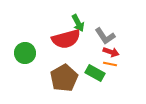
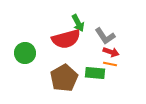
green rectangle: rotated 24 degrees counterclockwise
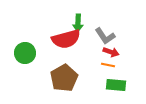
green arrow: rotated 30 degrees clockwise
orange line: moved 2 px left, 1 px down
green rectangle: moved 21 px right, 12 px down
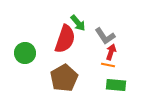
green arrow: rotated 42 degrees counterclockwise
red semicircle: moved 1 px left; rotated 56 degrees counterclockwise
red arrow: rotated 91 degrees counterclockwise
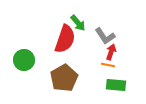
green circle: moved 1 px left, 7 px down
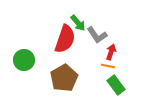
gray L-shape: moved 8 px left, 1 px up
orange line: moved 1 px down
green rectangle: rotated 48 degrees clockwise
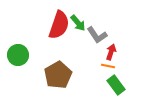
red semicircle: moved 6 px left, 14 px up
green circle: moved 6 px left, 5 px up
brown pentagon: moved 6 px left, 3 px up
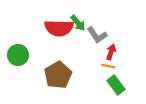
red semicircle: moved 3 px down; rotated 72 degrees clockwise
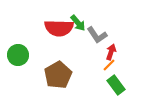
orange line: moved 1 px right, 1 px up; rotated 56 degrees counterclockwise
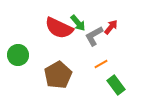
red semicircle: rotated 24 degrees clockwise
gray L-shape: moved 3 px left, 1 px down; rotated 95 degrees clockwise
red arrow: moved 25 px up; rotated 21 degrees clockwise
orange line: moved 8 px left, 1 px up; rotated 16 degrees clockwise
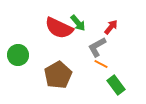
gray L-shape: moved 3 px right, 11 px down
orange line: rotated 56 degrees clockwise
